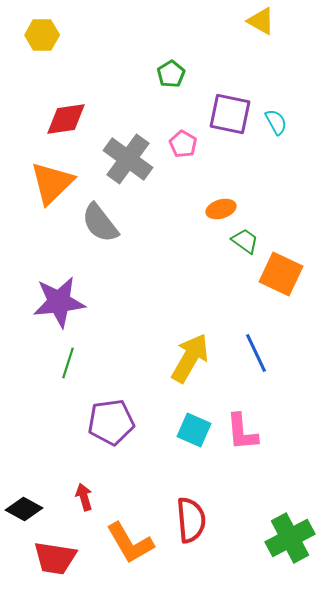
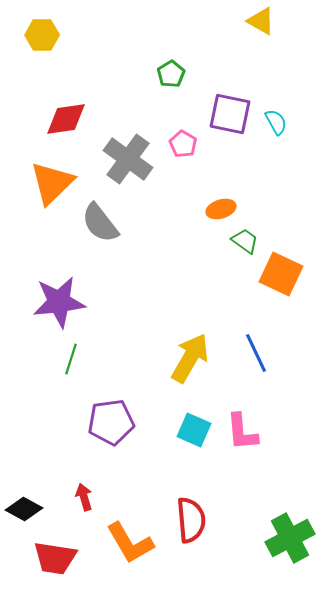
green line: moved 3 px right, 4 px up
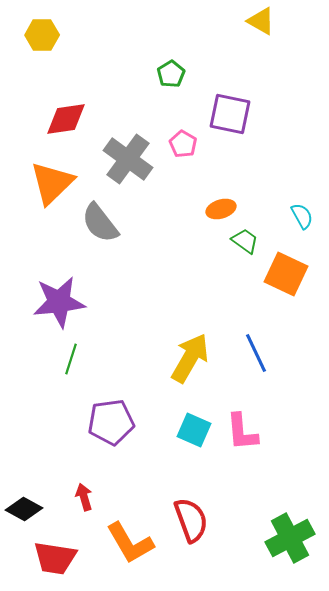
cyan semicircle: moved 26 px right, 94 px down
orange square: moved 5 px right
red semicircle: rotated 15 degrees counterclockwise
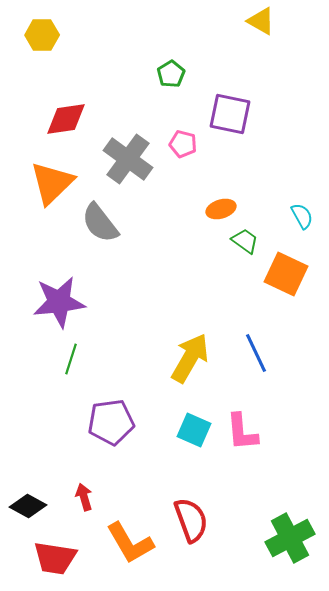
pink pentagon: rotated 16 degrees counterclockwise
black diamond: moved 4 px right, 3 px up
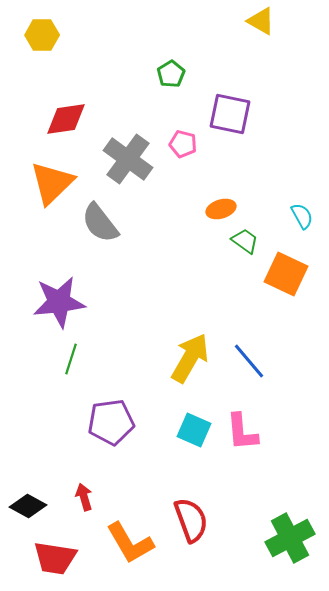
blue line: moved 7 px left, 8 px down; rotated 15 degrees counterclockwise
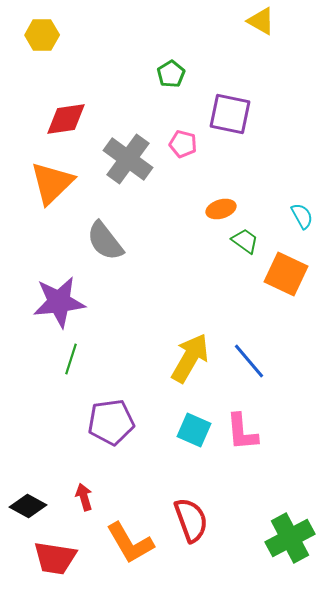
gray semicircle: moved 5 px right, 18 px down
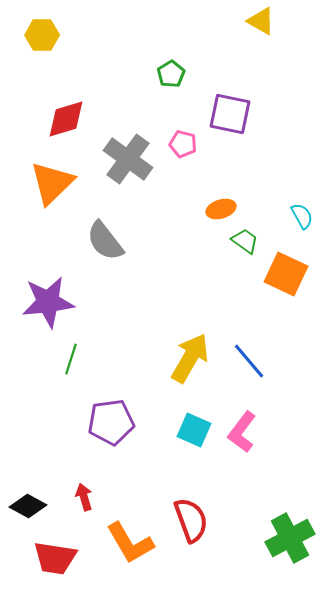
red diamond: rotated 9 degrees counterclockwise
purple star: moved 11 px left
pink L-shape: rotated 42 degrees clockwise
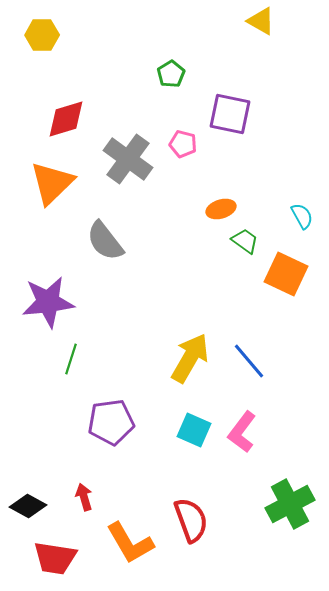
green cross: moved 34 px up
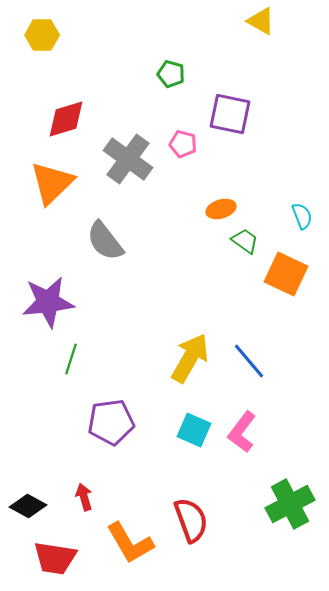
green pentagon: rotated 24 degrees counterclockwise
cyan semicircle: rotated 8 degrees clockwise
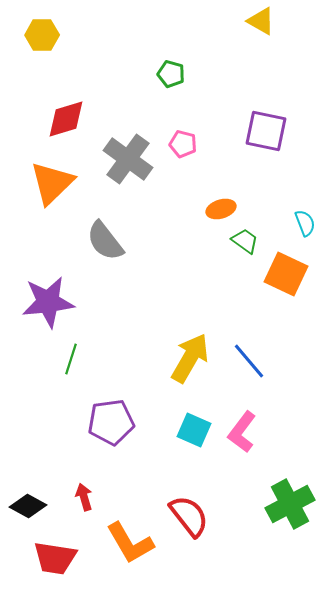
purple square: moved 36 px right, 17 px down
cyan semicircle: moved 3 px right, 7 px down
red semicircle: moved 2 px left, 4 px up; rotated 18 degrees counterclockwise
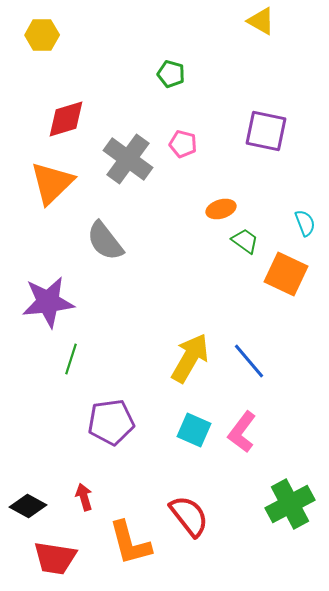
orange L-shape: rotated 15 degrees clockwise
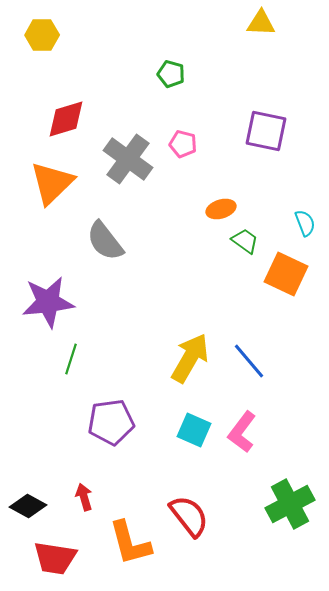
yellow triangle: moved 2 px down; rotated 28 degrees counterclockwise
